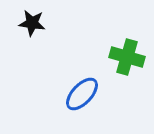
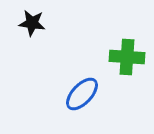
green cross: rotated 12 degrees counterclockwise
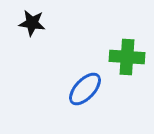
blue ellipse: moved 3 px right, 5 px up
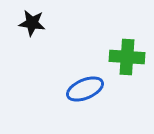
blue ellipse: rotated 24 degrees clockwise
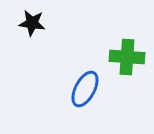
blue ellipse: rotated 39 degrees counterclockwise
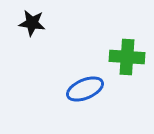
blue ellipse: rotated 39 degrees clockwise
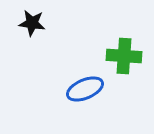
green cross: moved 3 px left, 1 px up
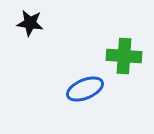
black star: moved 2 px left
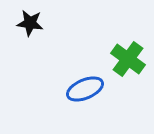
green cross: moved 4 px right, 3 px down; rotated 32 degrees clockwise
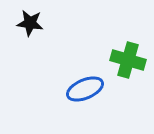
green cross: moved 1 px down; rotated 20 degrees counterclockwise
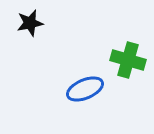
black star: rotated 20 degrees counterclockwise
